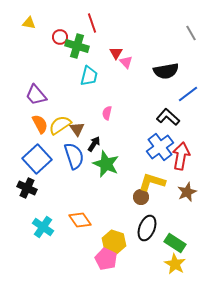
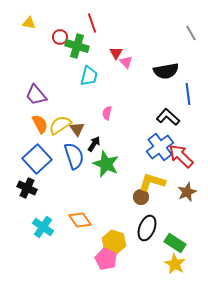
blue line: rotated 60 degrees counterclockwise
red arrow: rotated 56 degrees counterclockwise
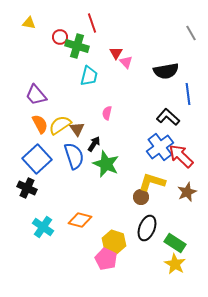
orange diamond: rotated 40 degrees counterclockwise
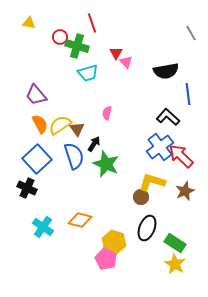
cyan trapezoid: moved 1 px left, 3 px up; rotated 60 degrees clockwise
brown star: moved 2 px left, 1 px up
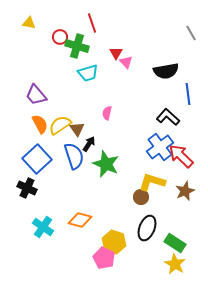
black arrow: moved 5 px left
pink pentagon: moved 2 px left, 1 px up
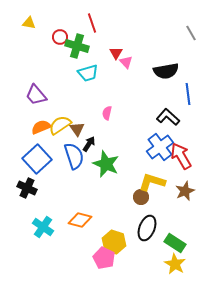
orange semicircle: moved 1 px right, 3 px down; rotated 84 degrees counterclockwise
red arrow: rotated 16 degrees clockwise
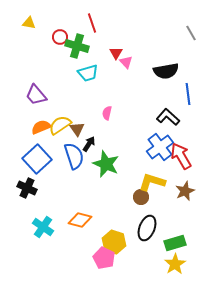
green rectangle: rotated 50 degrees counterclockwise
yellow star: rotated 10 degrees clockwise
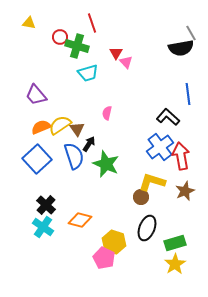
black semicircle: moved 15 px right, 23 px up
red arrow: rotated 20 degrees clockwise
black cross: moved 19 px right, 17 px down; rotated 18 degrees clockwise
